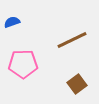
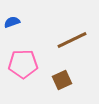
brown square: moved 15 px left, 4 px up; rotated 12 degrees clockwise
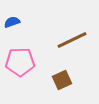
pink pentagon: moved 3 px left, 2 px up
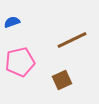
pink pentagon: rotated 12 degrees counterclockwise
